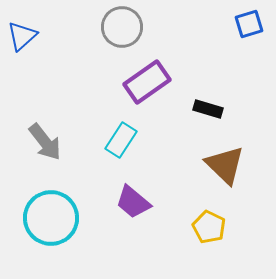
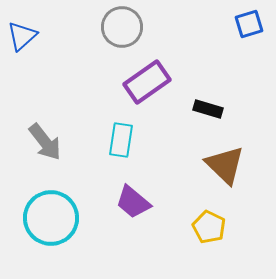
cyan rectangle: rotated 24 degrees counterclockwise
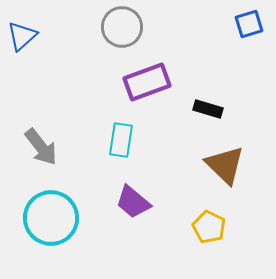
purple rectangle: rotated 15 degrees clockwise
gray arrow: moved 4 px left, 5 px down
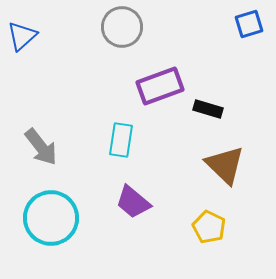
purple rectangle: moved 13 px right, 4 px down
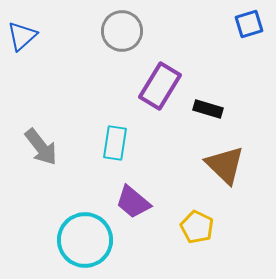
gray circle: moved 4 px down
purple rectangle: rotated 39 degrees counterclockwise
cyan rectangle: moved 6 px left, 3 px down
cyan circle: moved 34 px right, 22 px down
yellow pentagon: moved 12 px left
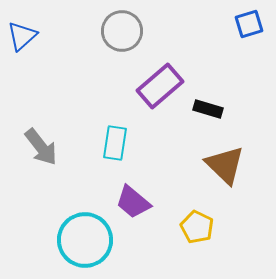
purple rectangle: rotated 18 degrees clockwise
